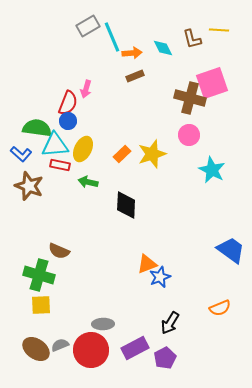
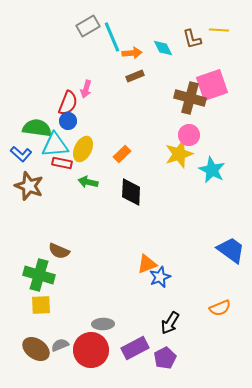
pink square: moved 2 px down
yellow star: moved 27 px right
red rectangle: moved 2 px right, 2 px up
black diamond: moved 5 px right, 13 px up
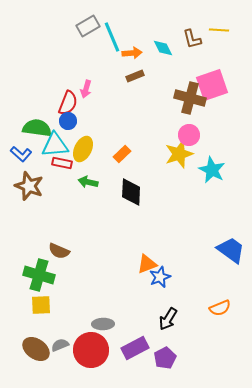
black arrow: moved 2 px left, 4 px up
